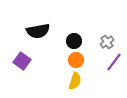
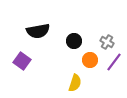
gray cross: rotated 24 degrees counterclockwise
orange circle: moved 14 px right
yellow semicircle: moved 2 px down
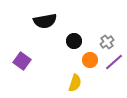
black semicircle: moved 7 px right, 10 px up
gray cross: rotated 24 degrees clockwise
purple line: rotated 12 degrees clockwise
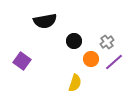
orange circle: moved 1 px right, 1 px up
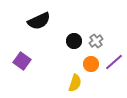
black semicircle: moved 6 px left; rotated 15 degrees counterclockwise
gray cross: moved 11 px left, 1 px up
orange circle: moved 5 px down
